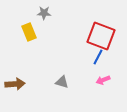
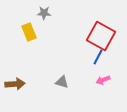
red square: rotated 8 degrees clockwise
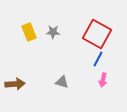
gray star: moved 9 px right, 19 px down
red square: moved 4 px left, 2 px up
blue line: moved 2 px down
pink arrow: rotated 56 degrees counterclockwise
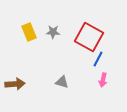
red square: moved 8 px left, 3 px down
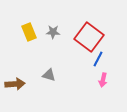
red square: rotated 8 degrees clockwise
gray triangle: moved 13 px left, 7 px up
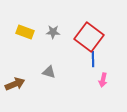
yellow rectangle: moved 4 px left; rotated 48 degrees counterclockwise
blue line: moved 5 px left; rotated 28 degrees counterclockwise
gray triangle: moved 3 px up
brown arrow: rotated 18 degrees counterclockwise
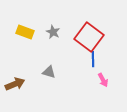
gray star: rotated 24 degrees clockwise
pink arrow: rotated 40 degrees counterclockwise
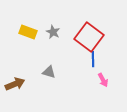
yellow rectangle: moved 3 px right
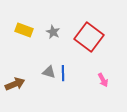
yellow rectangle: moved 4 px left, 2 px up
blue line: moved 30 px left, 14 px down
